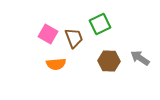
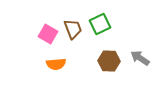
brown trapezoid: moved 1 px left, 9 px up
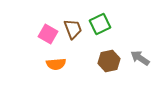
brown hexagon: rotated 15 degrees counterclockwise
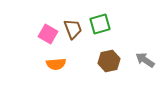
green square: rotated 10 degrees clockwise
gray arrow: moved 5 px right, 2 px down
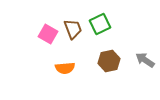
green square: rotated 10 degrees counterclockwise
orange semicircle: moved 9 px right, 4 px down
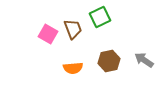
green square: moved 7 px up
gray arrow: moved 1 px left
orange semicircle: moved 8 px right
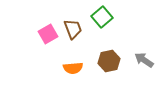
green square: moved 2 px right; rotated 15 degrees counterclockwise
pink square: rotated 30 degrees clockwise
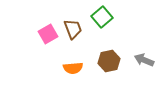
gray arrow: rotated 12 degrees counterclockwise
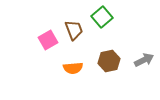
brown trapezoid: moved 1 px right, 1 px down
pink square: moved 6 px down
gray arrow: rotated 132 degrees clockwise
